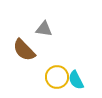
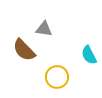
cyan semicircle: moved 13 px right, 25 px up
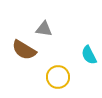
brown semicircle: rotated 15 degrees counterclockwise
yellow circle: moved 1 px right
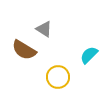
gray triangle: rotated 24 degrees clockwise
cyan semicircle: rotated 72 degrees clockwise
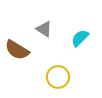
brown semicircle: moved 7 px left
cyan semicircle: moved 9 px left, 17 px up
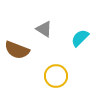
brown semicircle: rotated 10 degrees counterclockwise
yellow circle: moved 2 px left, 1 px up
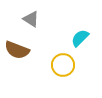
gray triangle: moved 13 px left, 10 px up
yellow circle: moved 7 px right, 11 px up
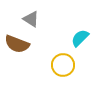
brown semicircle: moved 6 px up
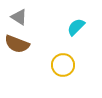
gray triangle: moved 12 px left, 2 px up
cyan semicircle: moved 4 px left, 11 px up
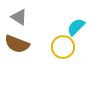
yellow circle: moved 18 px up
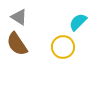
cyan semicircle: moved 2 px right, 5 px up
brown semicircle: rotated 35 degrees clockwise
